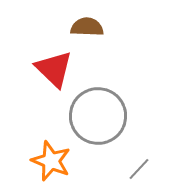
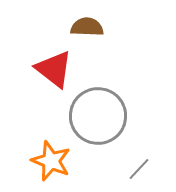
red triangle: rotated 6 degrees counterclockwise
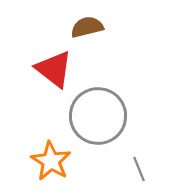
brown semicircle: rotated 16 degrees counterclockwise
orange star: rotated 9 degrees clockwise
gray line: rotated 65 degrees counterclockwise
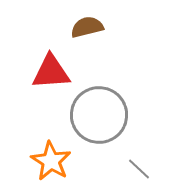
red triangle: moved 3 px left, 3 px down; rotated 42 degrees counterclockwise
gray circle: moved 1 px right, 1 px up
gray line: rotated 25 degrees counterclockwise
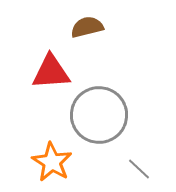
orange star: moved 1 px right, 1 px down
